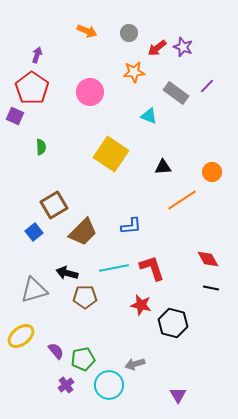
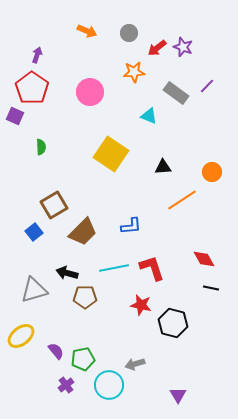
red diamond: moved 4 px left
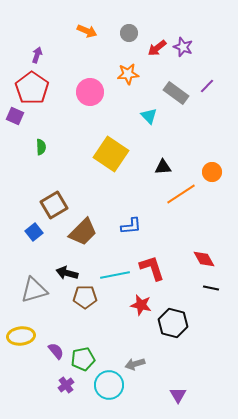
orange star: moved 6 px left, 2 px down
cyan triangle: rotated 24 degrees clockwise
orange line: moved 1 px left, 6 px up
cyan line: moved 1 px right, 7 px down
yellow ellipse: rotated 32 degrees clockwise
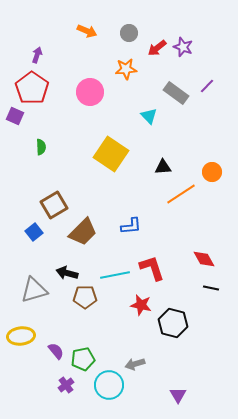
orange star: moved 2 px left, 5 px up
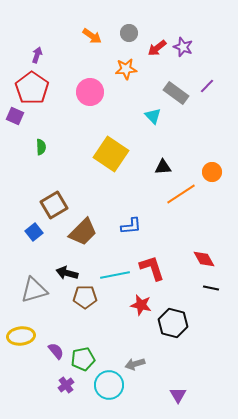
orange arrow: moved 5 px right, 5 px down; rotated 12 degrees clockwise
cyan triangle: moved 4 px right
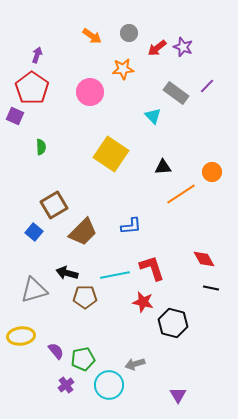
orange star: moved 3 px left
blue square: rotated 12 degrees counterclockwise
red star: moved 2 px right, 3 px up
